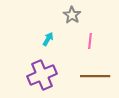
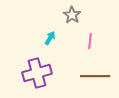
cyan arrow: moved 2 px right, 1 px up
purple cross: moved 5 px left, 2 px up; rotated 8 degrees clockwise
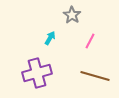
pink line: rotated 21 degrees clockwise
brown line: rotated 16 degrees clockwise
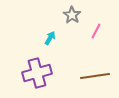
pink line: moved 6 px right, 10 px up
brown line: rotated 24 degrees counterclockwise
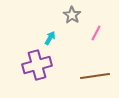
pink line: moved 2 px down
purple cross: moved 8 px up
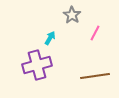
pink line: moved 1 px left
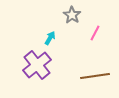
purple cross: rotated 24 degrees counterclockwise
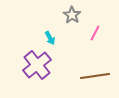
cyan arrow: rotated 120 degrees clockwise
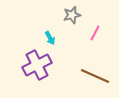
gray star: rotated 24 degrees clockwise
purple cross: rotated 12 degrees clockwise
brown line: rotated 32 degrees clockwise
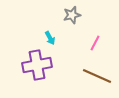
pink line: moved 10 px down
purple cross: rotated 16 degrees clockwise
brown line: moved 2 px right
